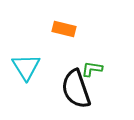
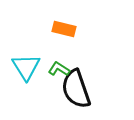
green L-shape: moved 33 px left; rotated 25 degrees clockwise
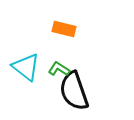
cyan triangle: rotated 20 degrees counterclockwise
black semicircle: moved 2 px left, 2 px down
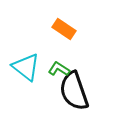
orange rectangle: rotated 20 degrees clockwise
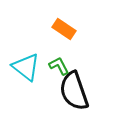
green L-shape: moved 3 px up; rotated 30 degrees clockwise
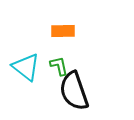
orange rectangle: moved 1 px left, 2 px down; rotated 35 degrees counterclockwise
green L-shape: rotated 15 degrees clockwise
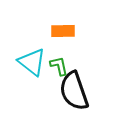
cyan triangle: moved 6 px right, 5 px up
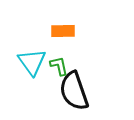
cyan triangle: rotated 16 degrees clockwise
